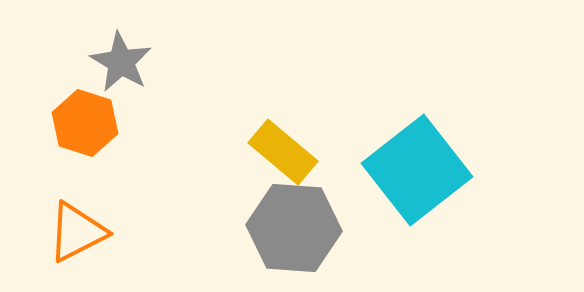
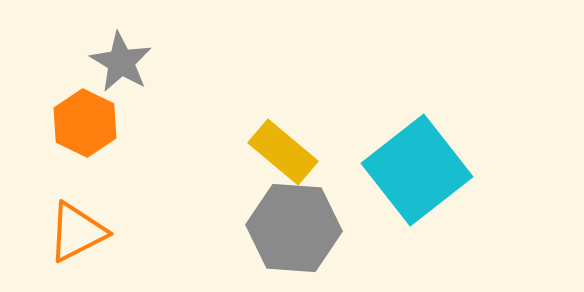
orange hexagon: rotated 8 degrees clockwise
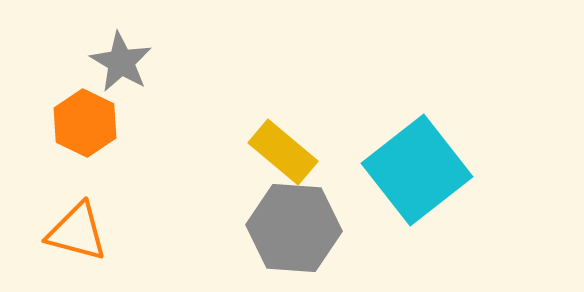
orange triangle: rotated 42 degrees clockwise
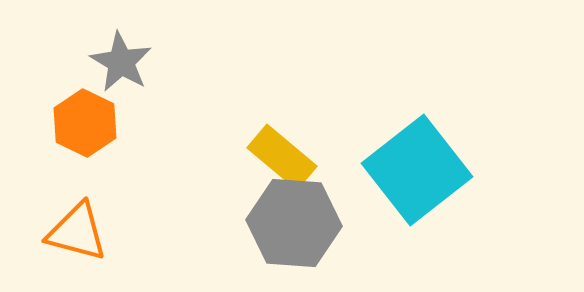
yellow rectangle: moved 1 px left, 5 px down
gray hexagon: moved 5 px up
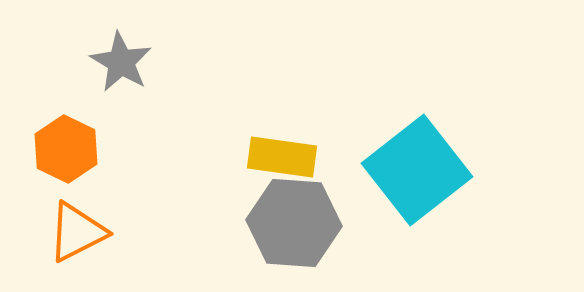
orange hexagon: moved 19 px left, 26 px down
yellow rectangle: rotated 32 degrees counterclockwise
orange triangle: rotated 42 degrees counterclockwise
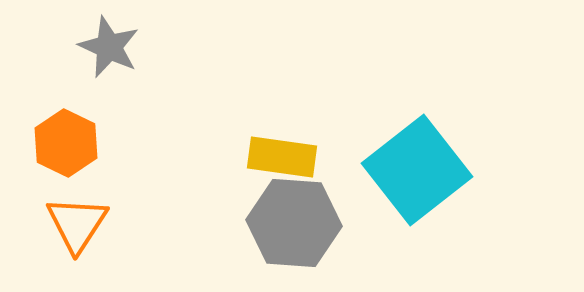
gray star: moved 12 px left, 15 px up; rotated 6 degrees counterclockwise
orange hexagon: moved 6 px up
orange triangle: moved 8 px up; rotated 30 degrees counterclockwise
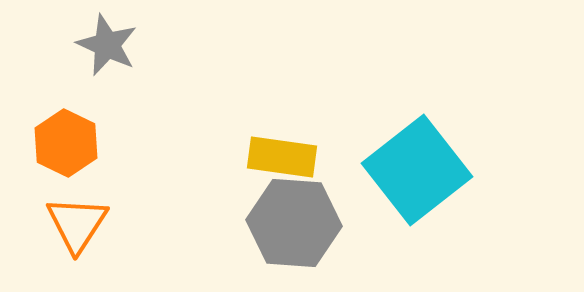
gray star: moved 2 px left, 2 px up
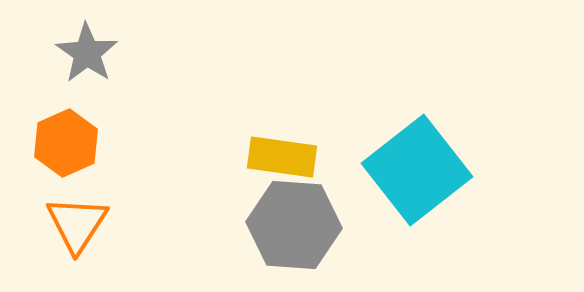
gray star: moved 20 px left, 8 px down; rotated 10 degrees clockwise
orange hexagon: rotated 10 degrees clockwise
gray hexagon: moved 2 px down
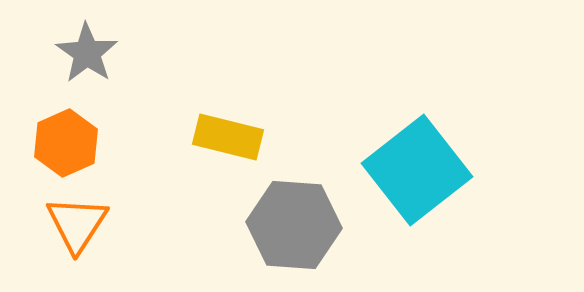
yellow rectangle: moved 54 px left, 20 px up; rotated 6 degrees clockwise
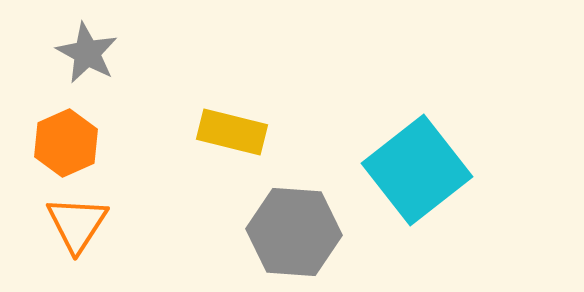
gray star: rotated 6 degrees counterclockwise
yellow rectangle: moved 4 px right, 5 px up
gray hexagon: moved 7 px down
